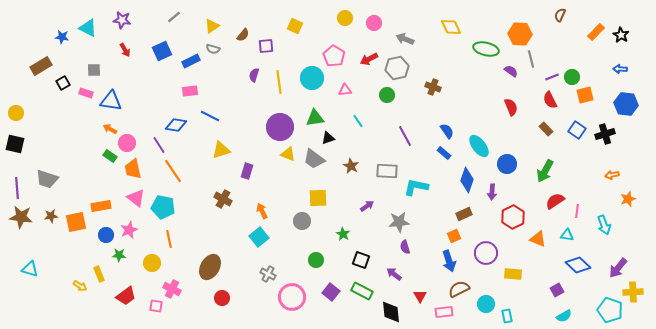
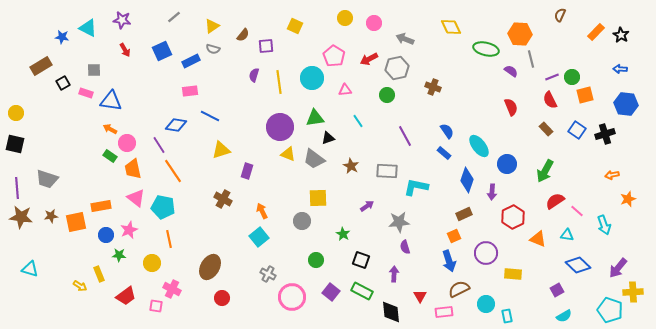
pink line at (577, 211): rotated 56 degrees counterclockwise
purple arrow at (394, 274): rotated 56 degrees clockwise
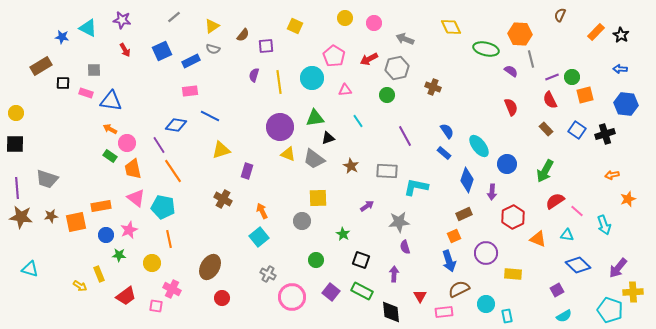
black square at (63, 83): rotated 32 degrees clockwise
black square at (15, 144): rotated 12 degrees counterclockwise
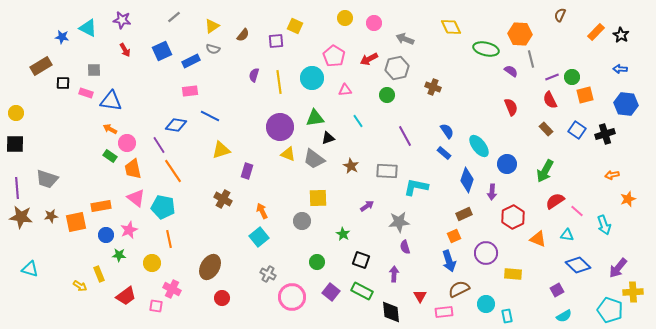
purple square at (266, 46): moved 10 px right, 5 px up
green circle at (316, 260): moved 1 px right, 2 px down
